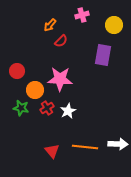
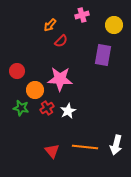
white arrow: moved 2 px left, 1 px down; rotated 102 degrees clockwise
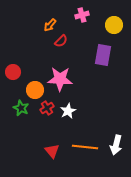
red circle: moved 4 px left, 1 px down
green star: rotated 14 degrees clockwise
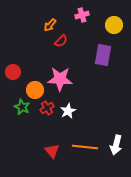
green star: moved 1 px right, 1 px up
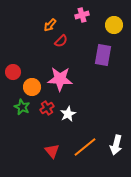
orange circle: moved 3 px left, 3 px up
white star: moved 3 px down
orange line: rotated 45 degrees counterclockwise
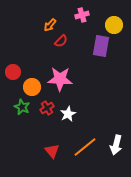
purple rectangle: moved 2 px left, 9 px up
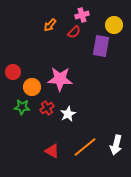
red semicircle: moved 13 px right, 9 px up
green star: rotated 21 degrees counterclockwise
red triangle: rotated 21 degrees counterclockwise
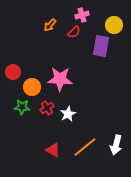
red triangle: moved 1 px right, 1 px up
